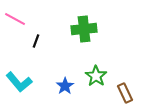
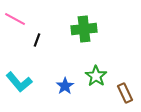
black line: moved 1 px right, 1 px up
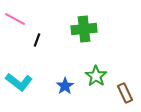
cyan L-shape: rotated 12 degrees counterclockwise
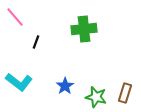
pink line: moved 2 px up; rotated 20 degrees clockwise
black line: moved 1 px left, 2 px down
green star: moved 21 px down; rotated 20 degrees counterclockwise
brown rectangle: rotated 42 degrees clockwise
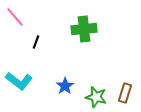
cyan L-shape: moved 1 px up
